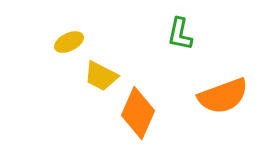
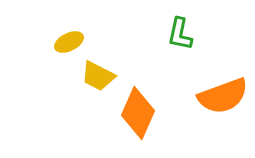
yellow trapezoid: moved 3 px left
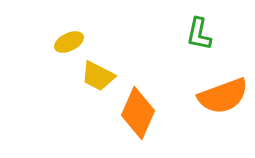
green L-shape: moved 19 px right
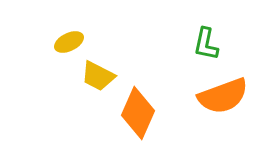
green L-shape: moved 7 px right, 10 px down
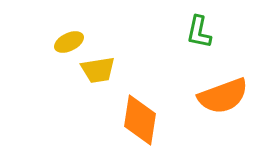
green L-shape: moved 7 px left, 12 px up
yellow trapezoid: moved 6 px up; rotated 36 degrees counterclockwise
orange diamond: moved 2 px right, 7 px down; rotated 15 degrees counterclockwise
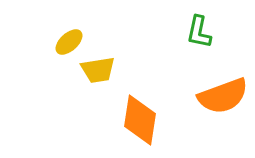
yellow ellipse: rotated 16 degrees counterclockwise
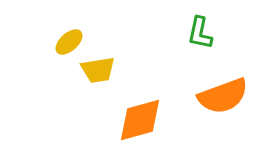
green L-shape: moved 1 px right, 1 px down
orange diamond: rotated 66 degrees clockwise
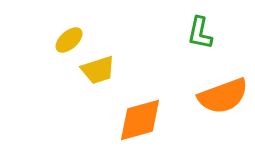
yellow ellipse: moved 2 px up
yellow trapezoid: rotated 9 degrees counterclockwise
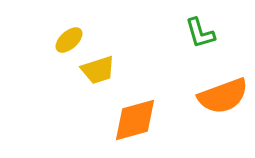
green L-shape: rotated 28 degrees counterclockwise
orange diamond: moved 5 px left
